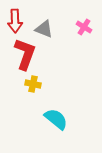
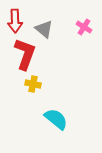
gray triangle: rotated 18 degrees clockwise
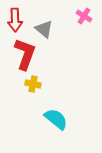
red arrow: moved 1 px up
pink cross: moved 11 px up
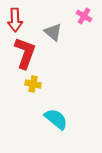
gray triangle: moved 9 px right, 3 px down
red L-shape: moved 1 px up
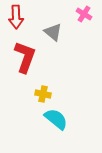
pink cross: moved 2 px up
red arrow: moved 1 px right, 3 px up
red L-shape: moved 4 px down
yellow cross: moved 10 px right, 10 px down
